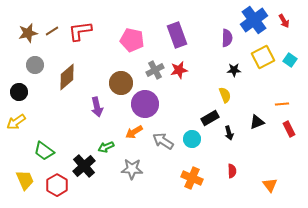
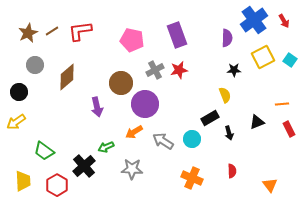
brown star: rotated 12 degrees counterclockwise
yellow trapezoid: moved 2 px left, 1 px down; rotated 20 degrees clockwise
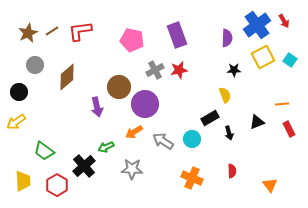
blue cross: moved 3 px right, 5 px down
brown circle: moved 2 px left, 4 px down
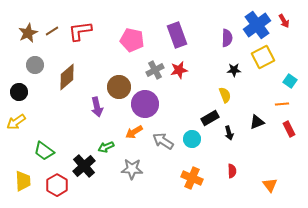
cyan square: moved 21 px down
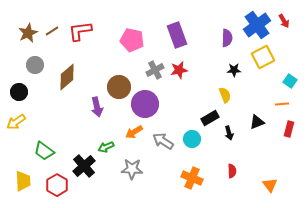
red rectangle: rotated 42 degrees clockwise
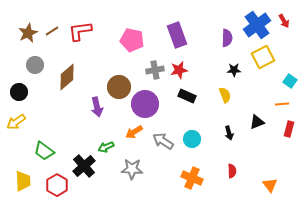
gray cross: rotated 18 degrees clockwise
black rectangle: moved 23 px left, 22 px up; rotated 54 degrees clockwise
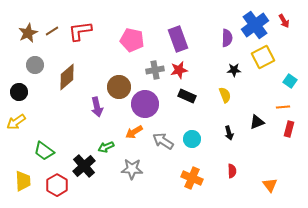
blue cross: moved 2 px left
purple rectangle: moved 1 px right, 4 px down
orange line: moved 1 px right, 3 px down
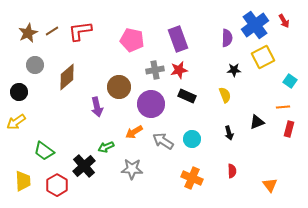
purple circle: moved 6 px right
